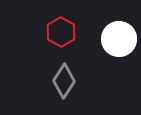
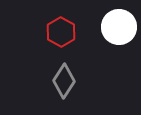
white circle: moved 12 px up
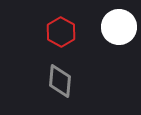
gray diamond: moved 4 px left; rotated 28 degrees counterclockwise
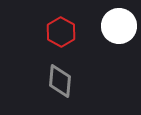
white circle: moved 1 px up
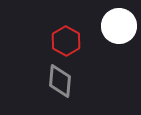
red hexagon: moved 5 px right, 9 px down
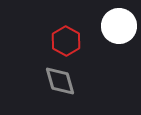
gray diamond: rotated 20 degrees counterclockwise
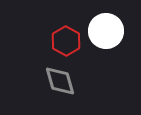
white circle: moved 13 px left, 5 px down
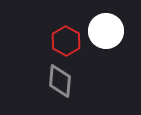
gray diamond: rotated 20 degrees clockwise
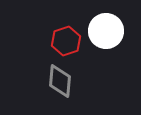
red hexagon: rotated 12 degrees clockwise
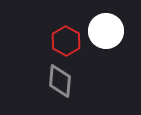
red hexagon: rotated 12 degrees counterclockwise
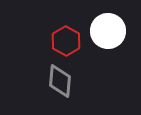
white circle: moved 2 px right
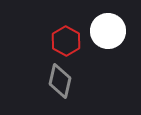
gray diamond: rotated 8 degrees clockwise
